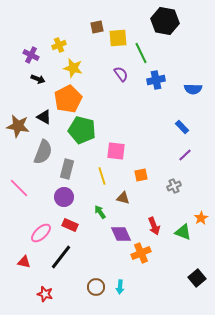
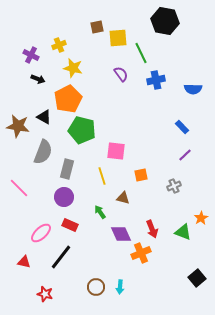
red arrow: moved 2 px left, 3 px down
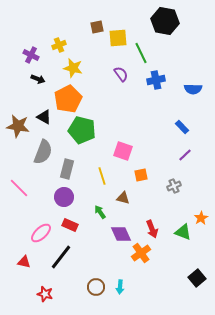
pink square: moved 7 px right; rotated 12 degrees clockwise
orange cross: rotated 12 degrees counterclockwise
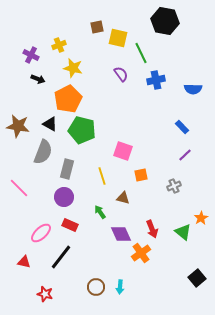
yellow square: rotated 18 degrees clockwise
black triangle: moved 6 px right, 7 px down
green triangle: rotated 18 degrees clockwise
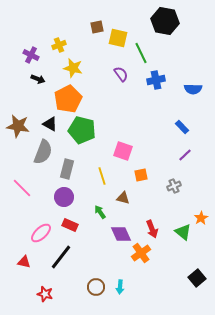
pink line: moved 3 px right
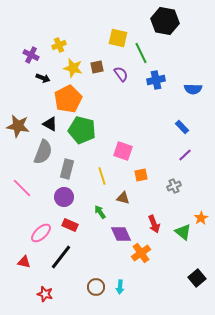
brown square: moved 40 px down
black arrow: moved 5 px right, 1 px up
red arrow: moved 2 px right, 5 px up
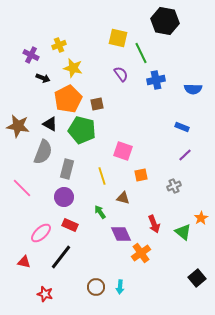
brown square: moved 37 px down
blue rectangle: rotated 24 degrees counterclockwise
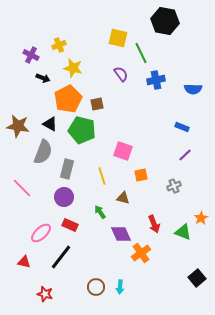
green triangle: rotated 18 degrees counterclockwise
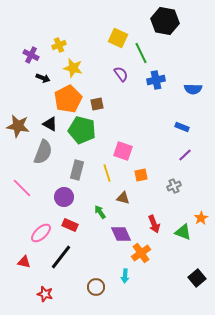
yellow square: rotated 12 degrees clockwise
gray rectangle: moved 10 px right, 1 px down
yellow line: moved 5 px right, 3 px up
cyan arrow: moved 5 px right, 11 px up
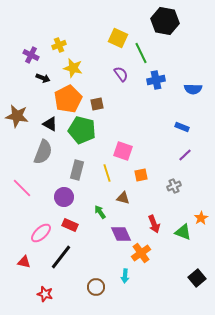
brown star: moved 1 px left, 10 px up
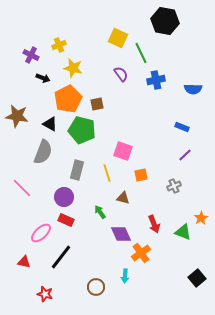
red rectangle: moved 4 px left, 5 px up
